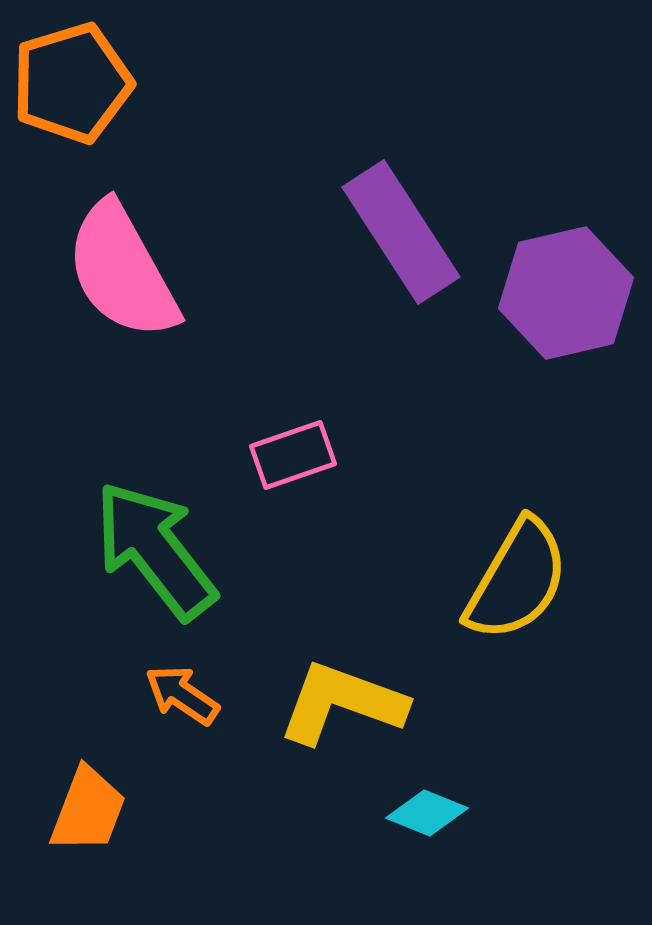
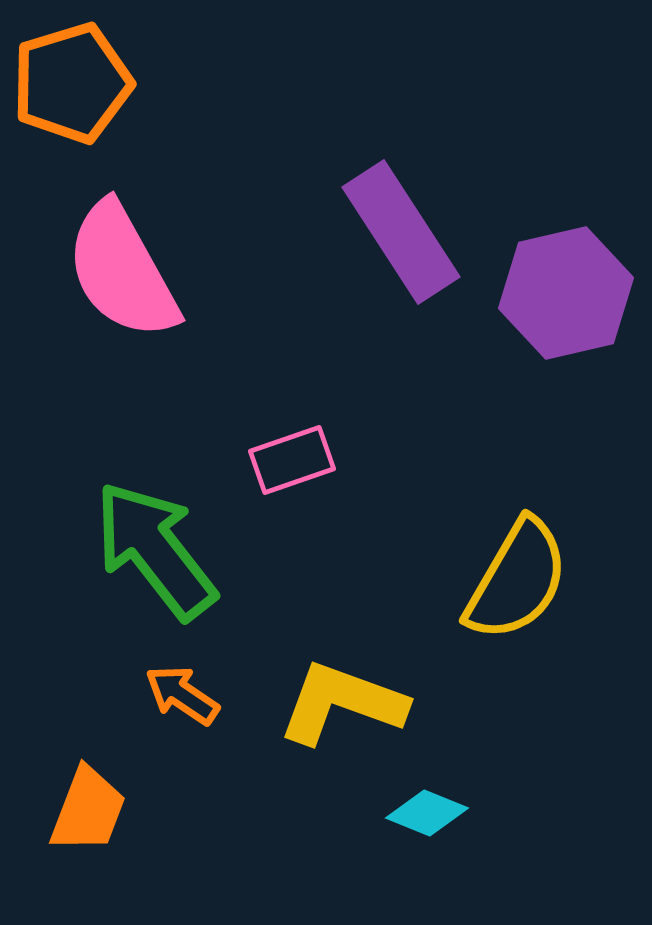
pink rectangle: moved 1 px left, 5 px down
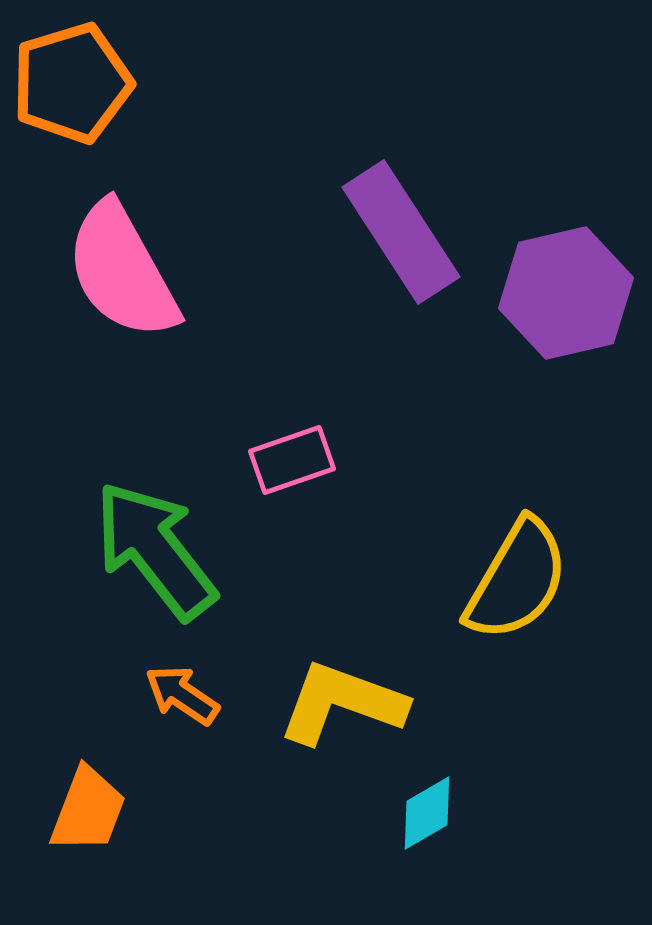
cyan diamond: rotated 52 degrees counterclockwise
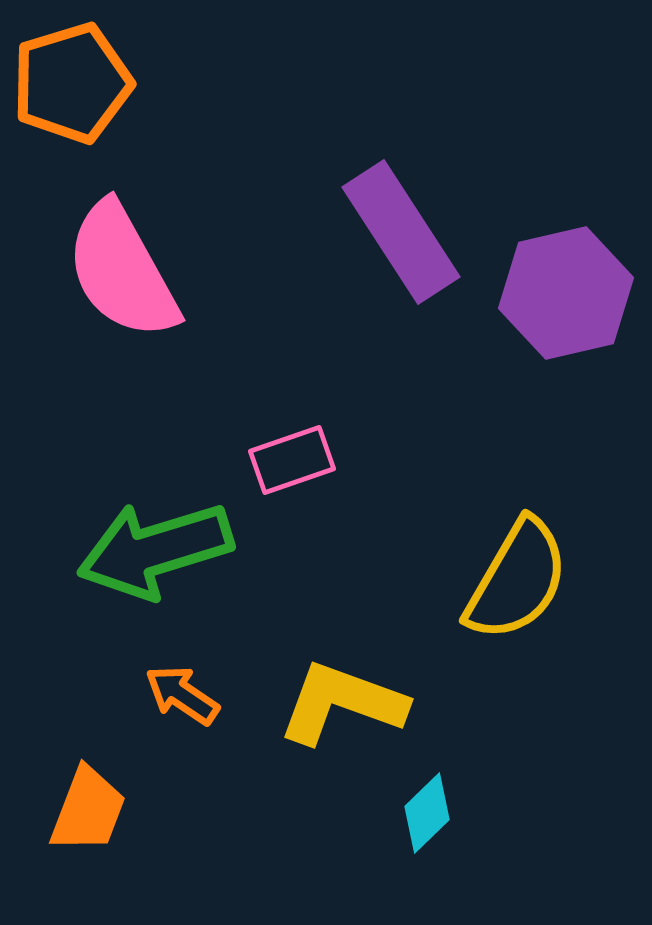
green arrow: rotated 69 degrees counterclockwise
cyan diamond: rotated 14 degrees counterclockwise
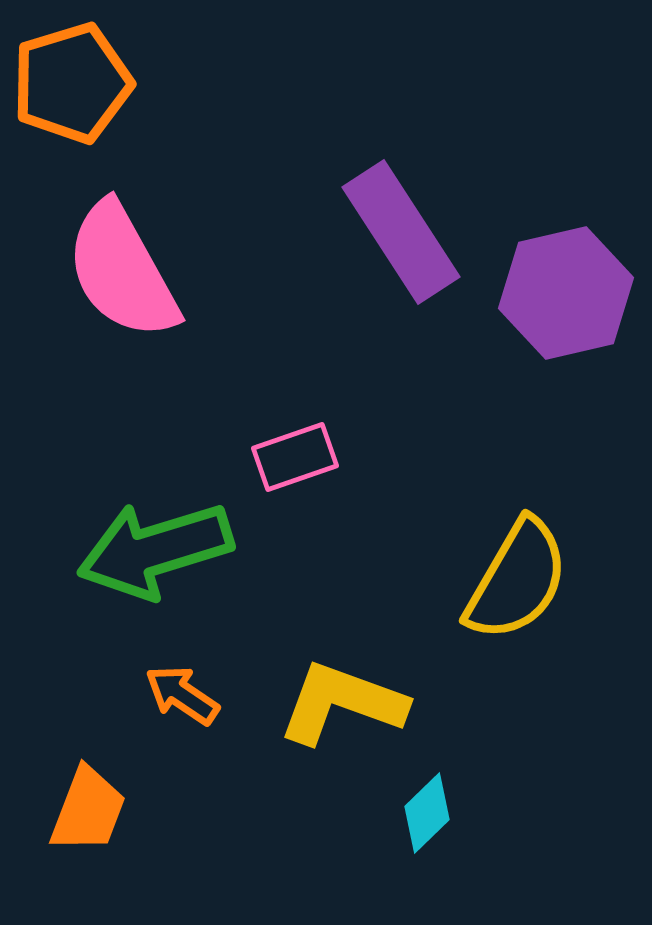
pink rectangle: moved 3 px right, 3 px up
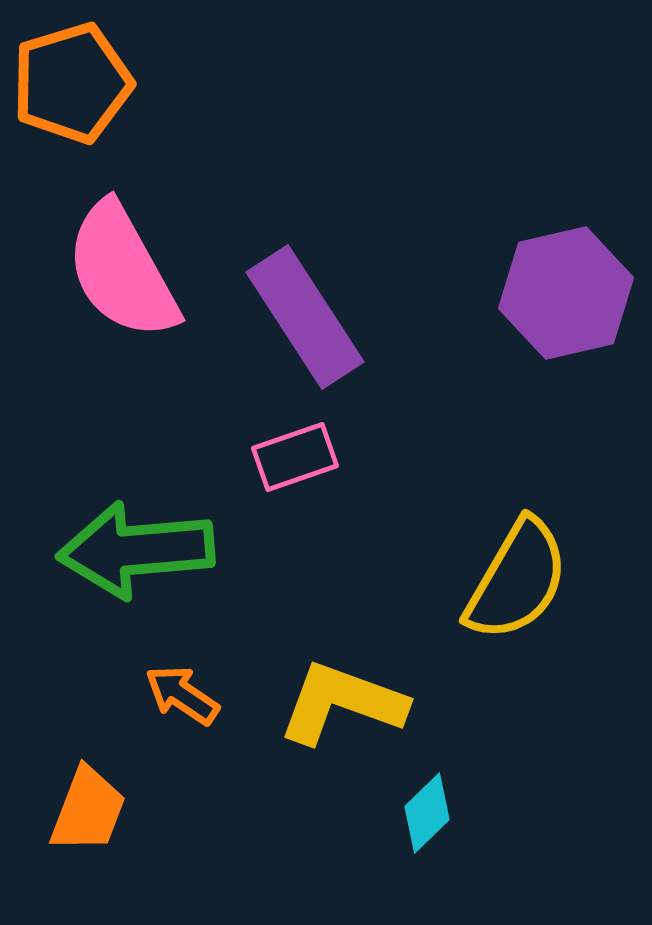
purple rectangle: moved 96 px left, 85 px down
green arrow: moved 19 px left; rotated 12 degrees clockwise
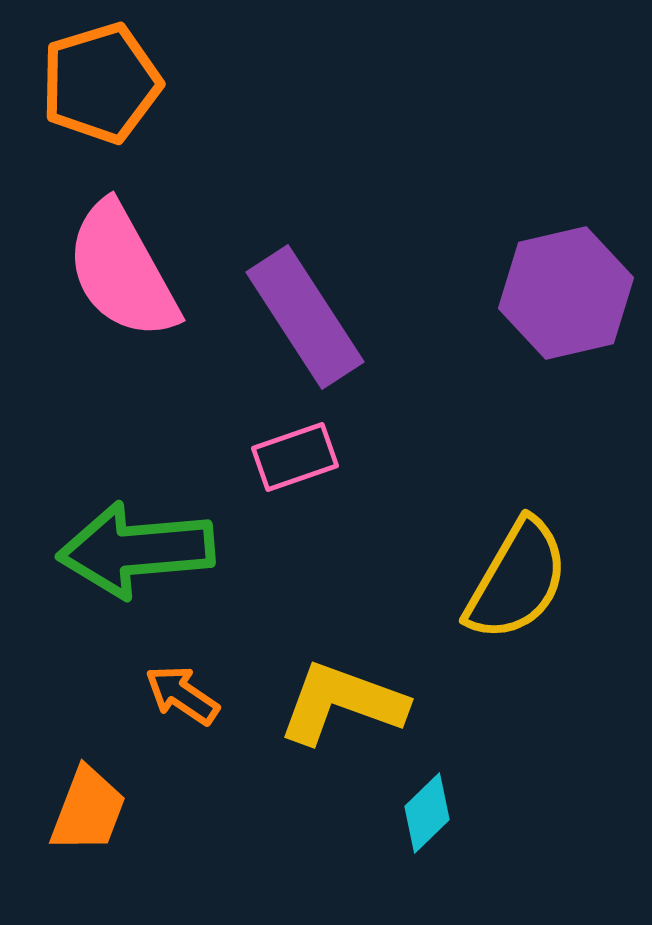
orange pentagon: moved 29 px right
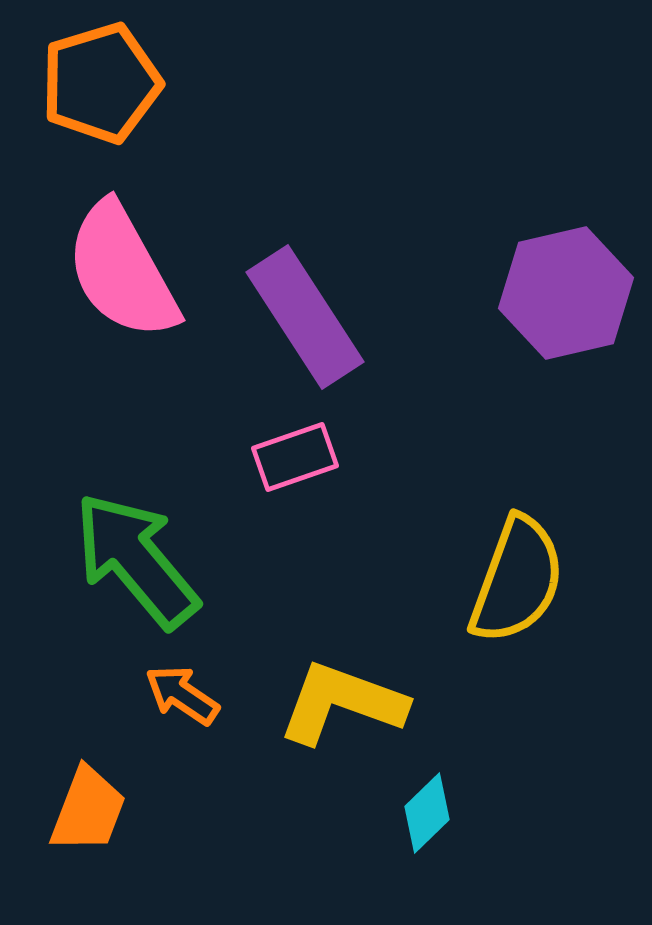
green arrow: moved 10 px down; rotated 55 degrees clockwise
yellow semicircle: rotated 10 degrees counterclockwise
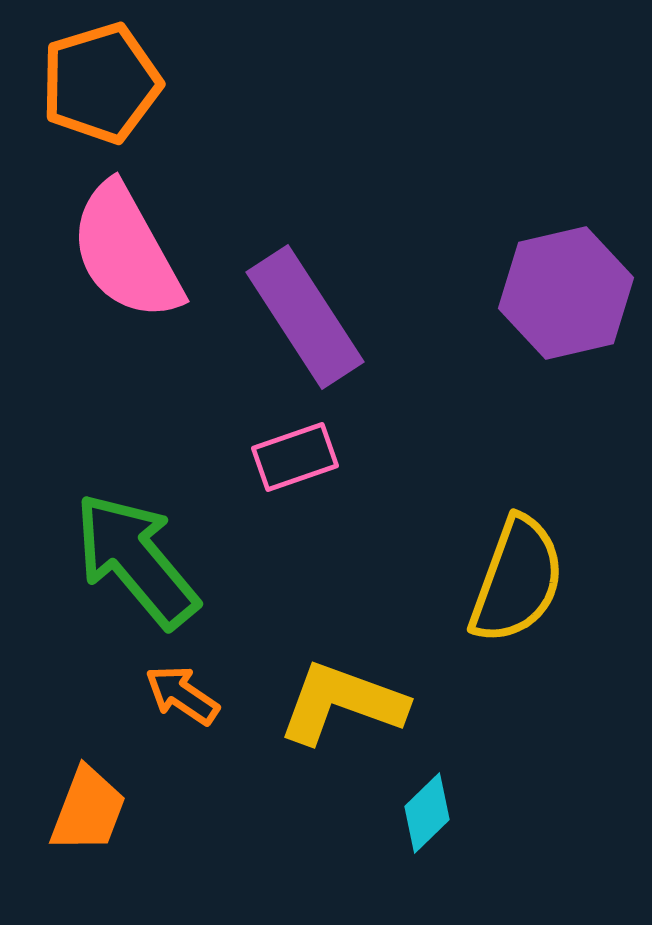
pink semicircle: moved 4 px right, 19 px up
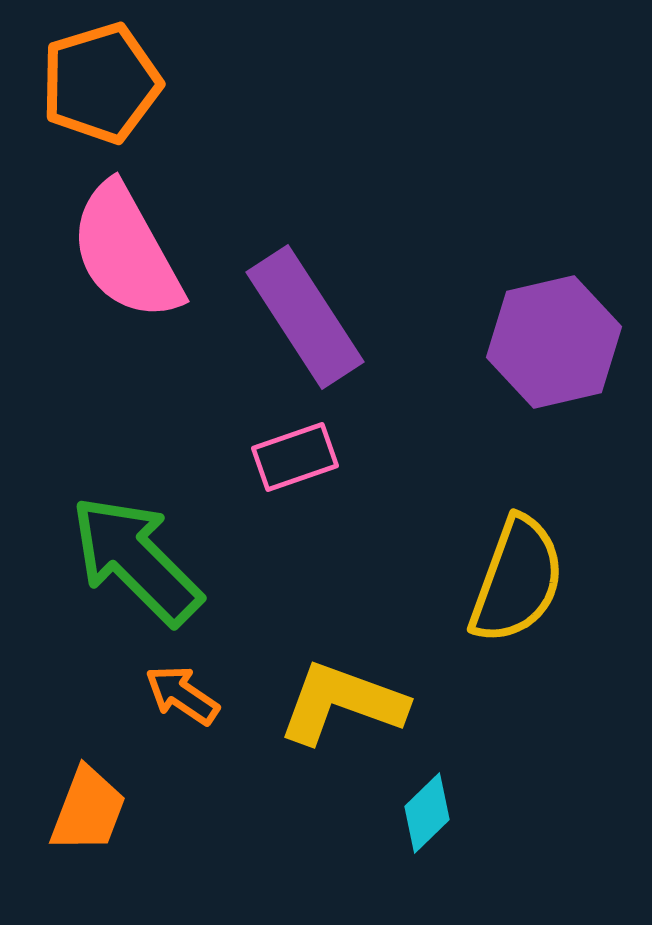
purple hexagon: moved 12 px left, 49 px down
green arrow: rotated 5 degrees counterclockwise
